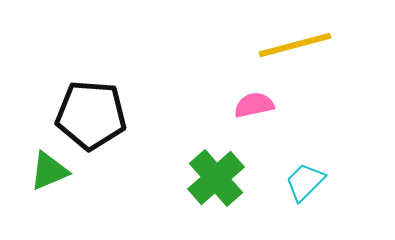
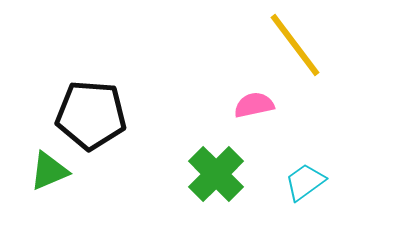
yellow line: rotated 68 degrees clockwise
green cross: moved 4 px up; rotated 4 degrees counterclockwise
cyan trapezoid: rotated 9 degrees clockwise
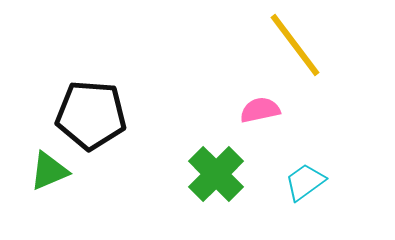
pink semicircle: moved 6 px right, 5 px down
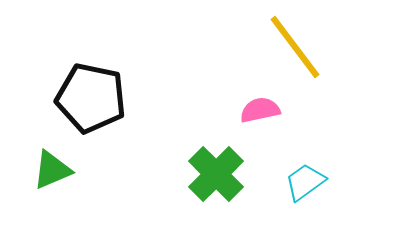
yellow line: moved 2 px down
black pentagon: moved 17 px up; rotated 8 degrees clockwise
green triangle: moved 3 px right, 1 px up
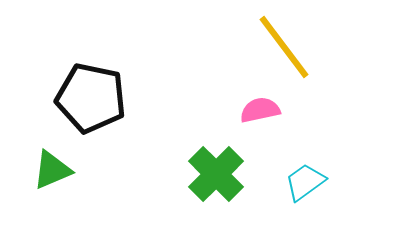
yellow line: moved 11 px left
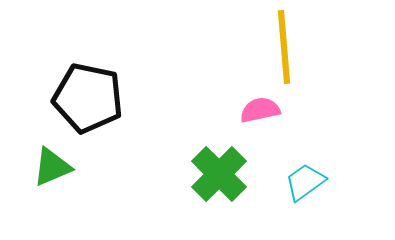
yellow line: rotated 32 degrees clockwise
black pentagon: moved 3 px left
green triangle: moved 3 px up
green cross: moved 3 px right
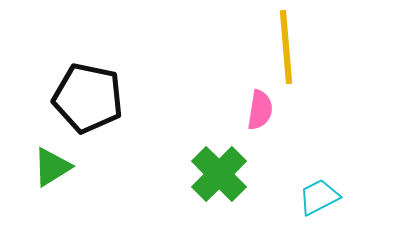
yellow line: moved 2 px right
pink semicircle: rotated 111 degrees clockwise
green triangle: rotated 9 degrees counterclockwise
cyan trapezoid: moved 14 px right, 15 px down; rotated 9 degrees clockwise
